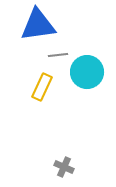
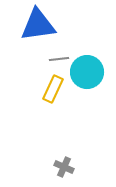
gray line: moved 1 px right, 4 px down
yellow rectangle: moved 11 px right, 2 px down
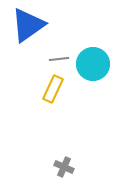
blue triangle: moved 10 px left; rotated 27 degrees counterclockwise
cyan circle: moved 6 px right, 8 px up
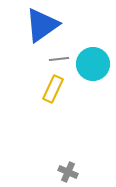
blue triangle: moved 14 px right
gray cross: moved 4 px right, 5 px down
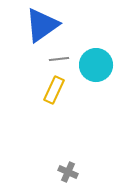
cyan circle: moved 3 px right, 1 px down
yellow rectangle: moved 1 px right, 1 px down
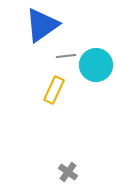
gray line: moved 7 px right, 3 px up
gray cross: rotated 12 degrees clockwise
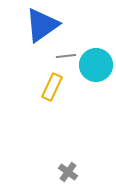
yellow rectangle: moved 2 px left, 3 px up
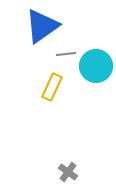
blue triangle: moved 1 px down
gray line: moved 2 px up
cyan circle: moved 1 px down
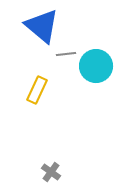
blue triangle: rotated 45 degrees counterclockwise
yellow rectangle: moved 15 px left, 3 px down
gray cross: moved 17 px left
